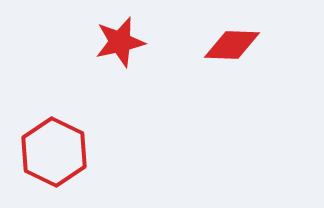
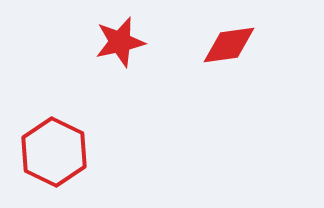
red diamond: moved 3 px left; rotated 10 degrees counterclockwise
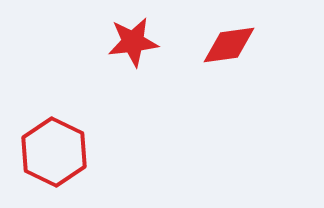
red star: moved 13 px right; rotated 6 degrees clockwise
